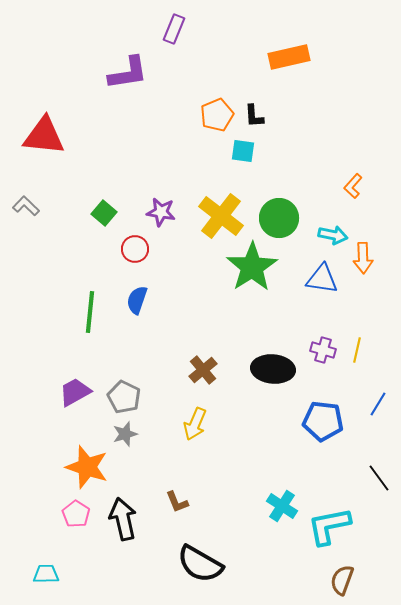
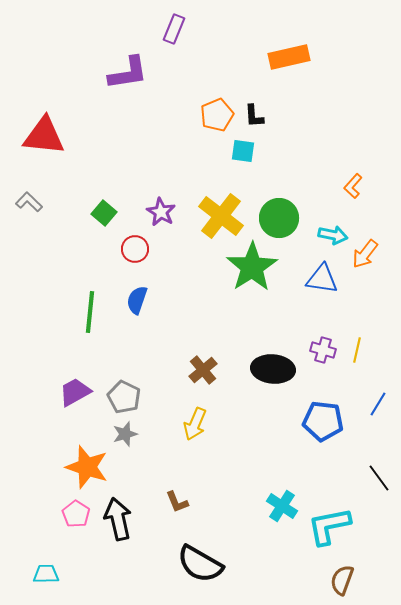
gray L-shape: moved 3 px right, 4 px up
purple star: rotated 20 degrees clockwise
orange arrow: moved 2 px right, 4 px up; rotated 40 degrees clockwise
black arrow: moved 5 px left
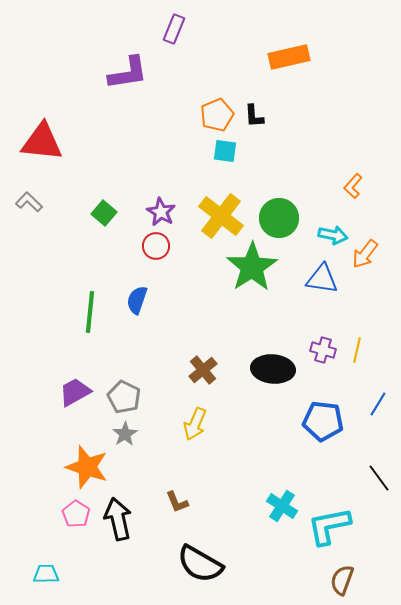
red triangle: moved 2 px left, 6 px down
cyan square: moved 18 px left
red circle: moved 21 px right, 3 px up
gray star: rotated 15 degrees counterclockwise
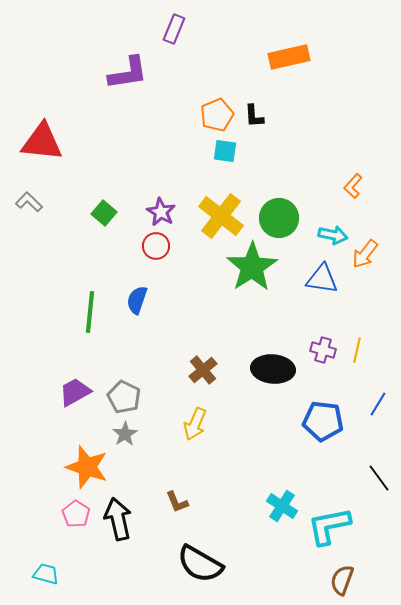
cyan trapezoid: rotated 16 degrees clockwise
